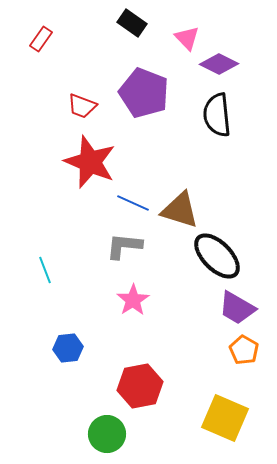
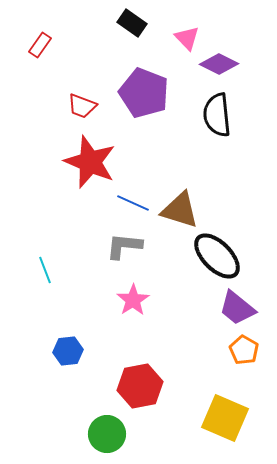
red rectangle: moved 1 px left, 6 px down
purple trapezoid: rotated 9 degrees clockwise
blue hexagon: moved 3 px down
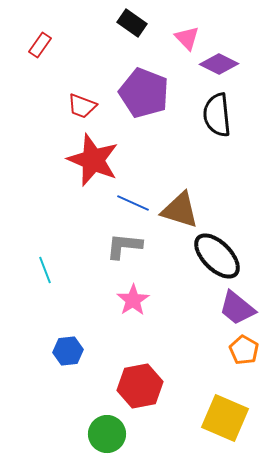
red star: moved 3 px right, 2 px up
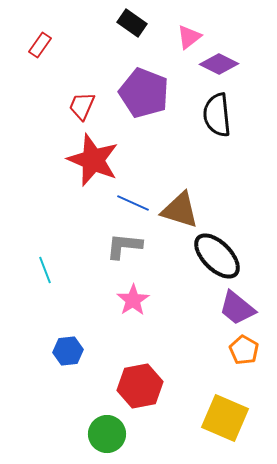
pink triangle: moved 2 px right, 1 px up; rotated 36 degrees clockwise
red trapezoid: rotated 92 degrees clockwise
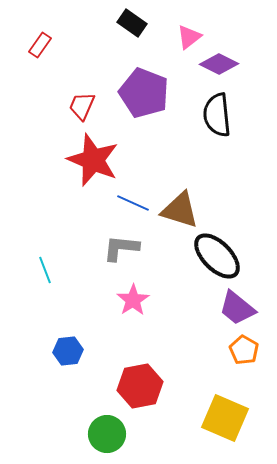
gray L-shape: moved 3 px left, 2 px down
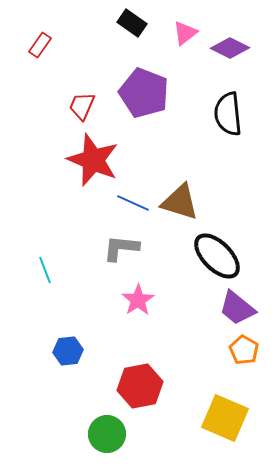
pink triangle: moved 4 px left, 4 px up
purple diamond: moved 11 px right, 16 px up
black semicircle: moved 11 px right, 1 px up
brown triangle: moved 8 px up
pink star: moved 5 px right
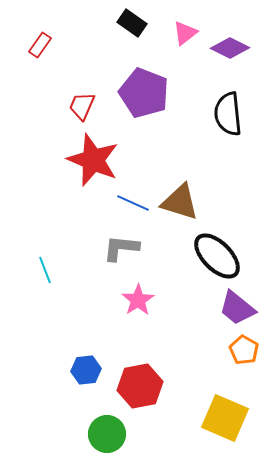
blue hexagon: moved 18 px right, 19 px down
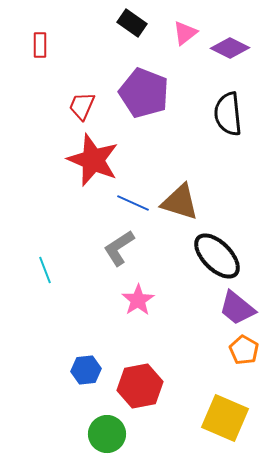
red rectangle: rotated 35 degrees counterclockwise
gray L-shape: moved 2 px left; rotated 39 degrees counterclockwise
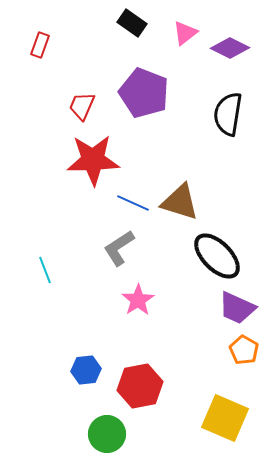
red rectangle: rotated 20 degrees clockwise
black semicircle: rotated 15 degrees clockwise
red star: rotated 24 degrees counterclockwise
purple trapezoid: rotated 15 degrees counterclockwise
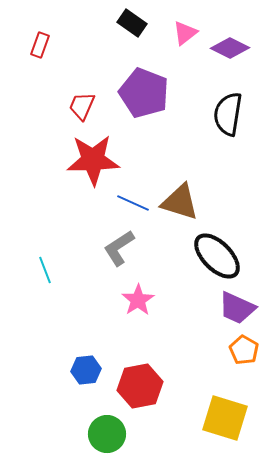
yellow square: rotated 6 degrees counterclockwise
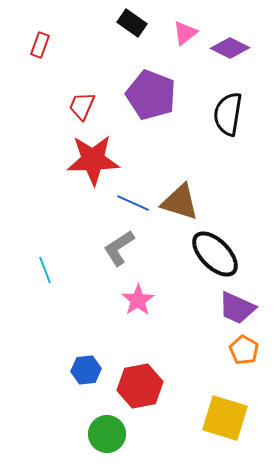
purple pentagon: moved 7 px right, 2 px down
black ellipse: moved 2 px left, 2 px up
